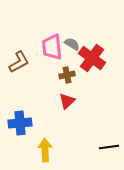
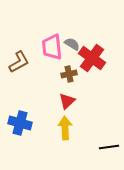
brown cross: moved 2 px right, 1 px up
blue cross: rotated 20 degrees clockwise
yellow arrow: moved 20 px right, 22 px up
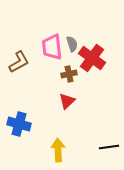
gray semicircle: rotated 42 degrees clockwise
blue cross: moved 1 px left, 1 px down
yellow arrow: moved 7 px left, 22 px down
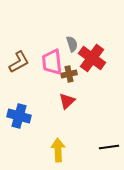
pink trapezoid: moved 15 px down
blue cross: moved 8 px up
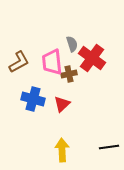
red triangle: moved 5 px left, 3 px down
blue cross: moved 14 px right, 17 px up
yellow arrow: moved 4 px right
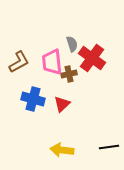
yellow arrow: rotated 80 degrees counterclockwise
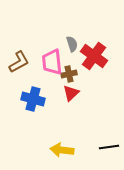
red cross: moved 2 px right, 2 px up
red triangle: moved 9 px right, 11 px up
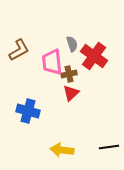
brown L-shape: moved 12 px up
blue cross: moved 5 px left, 12 px down
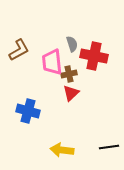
red cross: rotated 24 degrees counterclockwise
